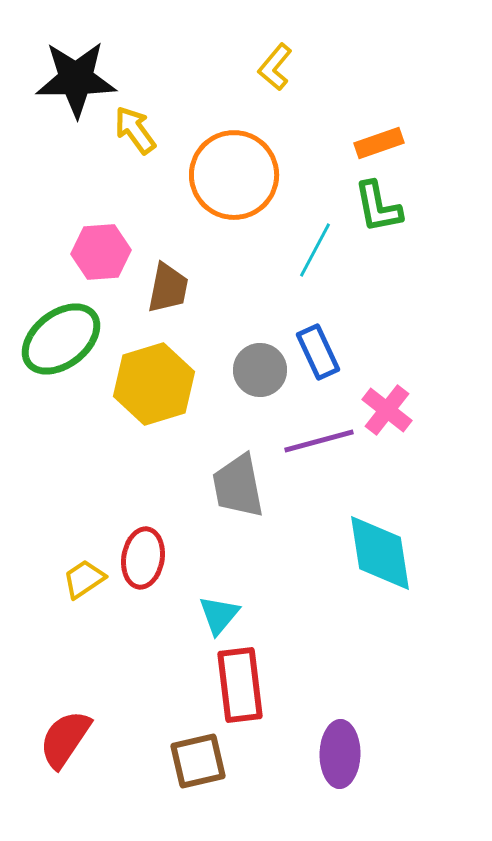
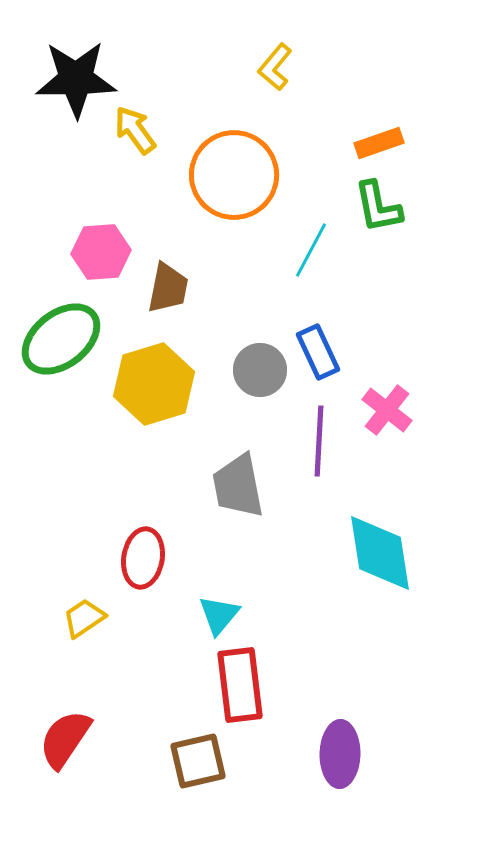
cyan line: moved 4 px left
purple line: rotated 72 degrees counterclockwise
yellow trapezoid: moved 39 px down
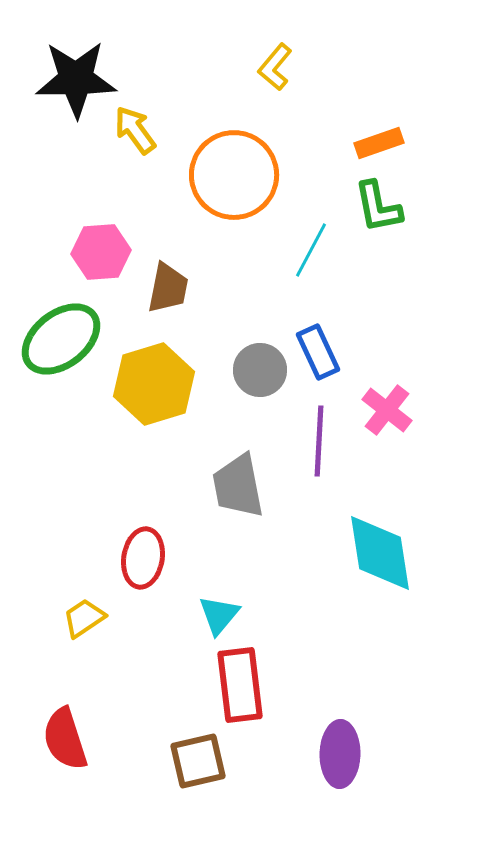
red semicircle: rotated 52 degrees counterclockwise
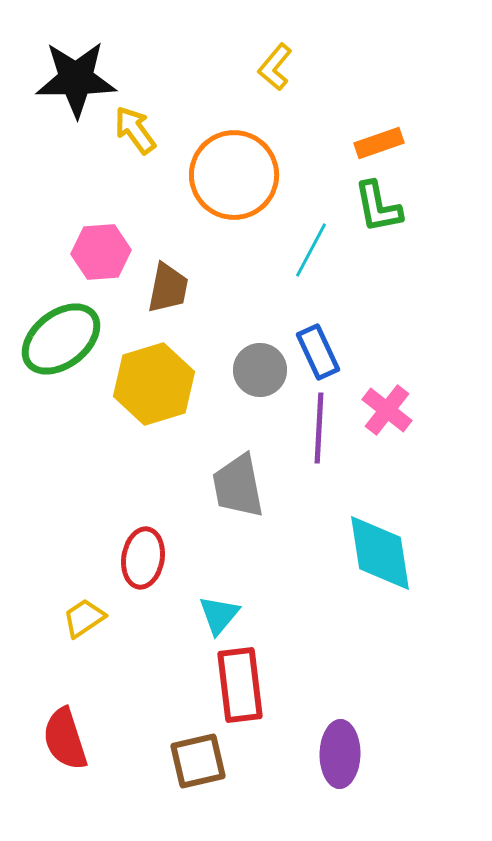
purple line: moved 13 px up
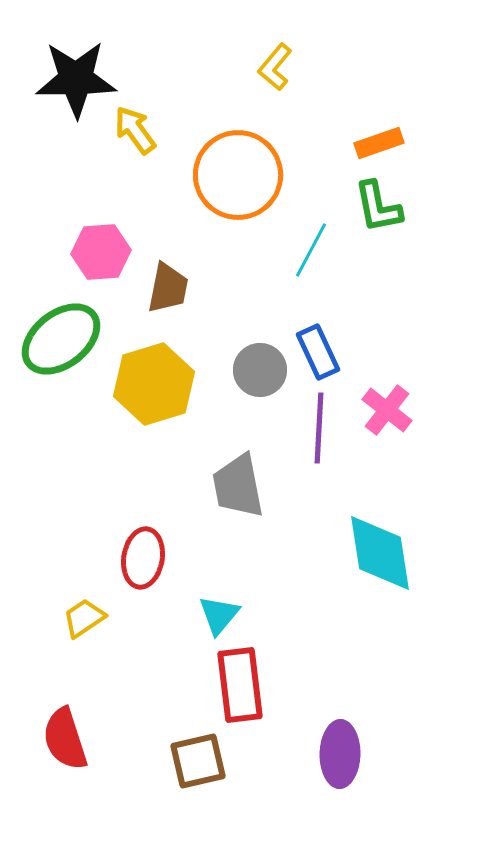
orange circle: moved 4 px right
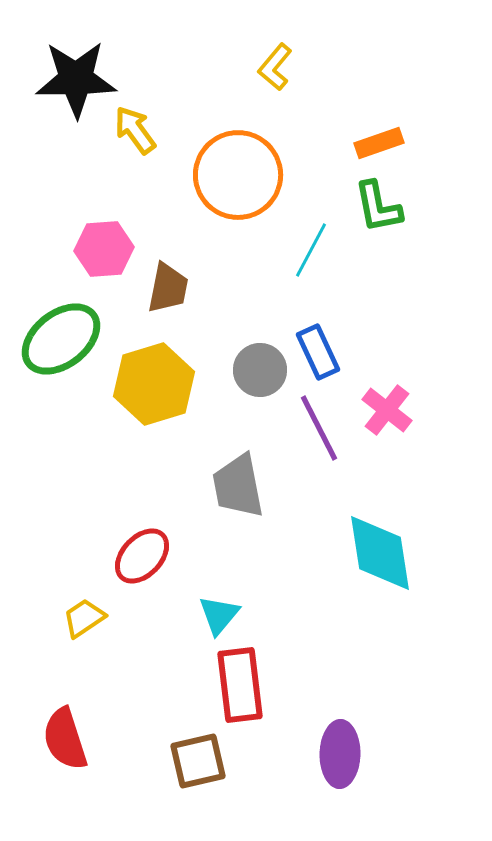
pink hexagon: moved 3 px right, 3 px up
purple line: rotated 30 degrees counterclockwise
red ellipse: moved 1 px left, 2 px up; rotated 34 degrees clockwise
